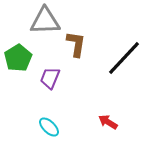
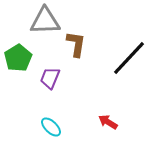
black line: moved 5 px right
cyan ellipse: moved 2 px right
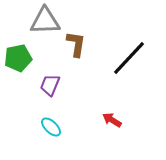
green pentagon: rotated 20 degrees clockwise
purple trapezoid: moved 7 px down
red arrow: moved 4 px right, 2 px up
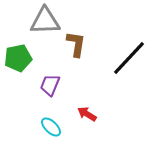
red arrow: moved 25 px left, 6 px up
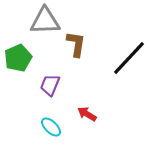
green pentagon: rotated 12 degrees counterclockwise
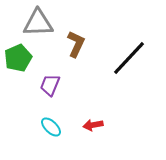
gray triangle: moved 7 px left, 2 px down
brown L-shape: rotated 16 degrees clockwise
red arrow: moved 6 px right, 11 px down; rotated 42 degrees counterclockwise
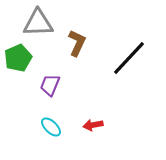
brown L-shape: moved 1 px right, 1 px up
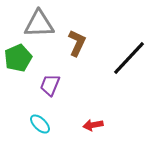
gray triangle: moved 1 px right, 1 px down
cyan ellipse: moved 11 px left, 3 px up
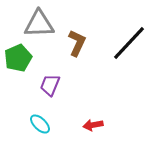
black line: moved 15 px up
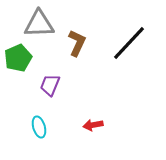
cyan ellipse: moved 1 px left, 3 px down; rotated 30 degrees clockwise
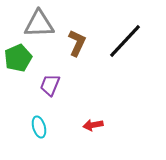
black line: moved 4 px left, 2 px up
